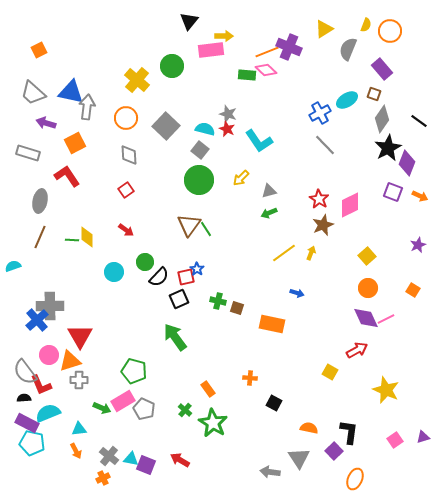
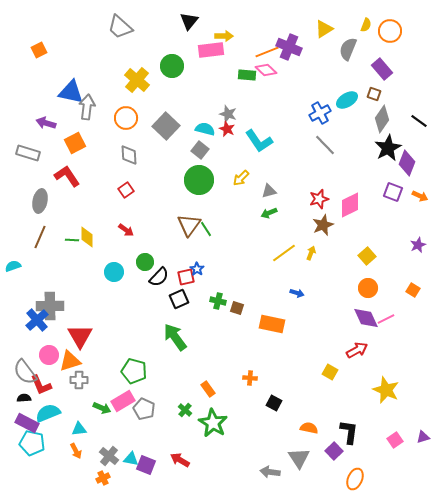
gray trapezoid at (33, 93): moved 87 px right, 66 px up
red star at (319, 199): rotated 24 degrees clockwise
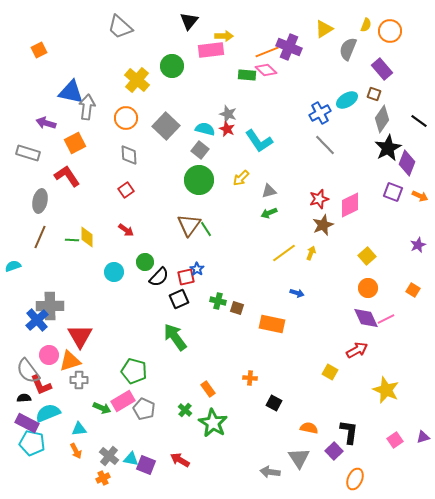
gray semicircle at (25, 372): moved 3 px right, 1 px up
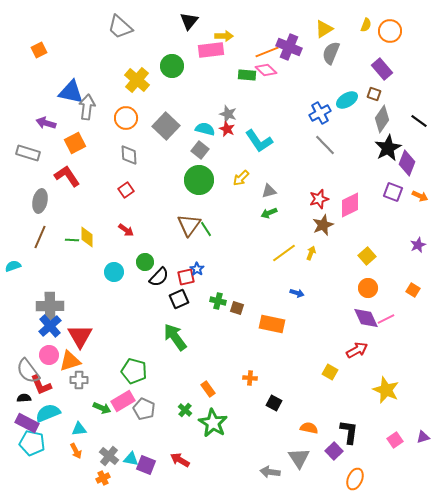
gray semicircle at (348, 49): moved 17 px left, 4 px down
blue cross at (37, 320): moved 13 px right, 6 px down
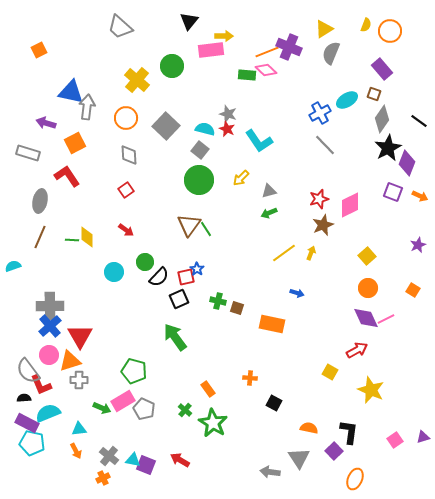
yellow star at (386, 390): moved 15 px left
cyan triangle at (131, 459): moved 2 px right, 1 px down
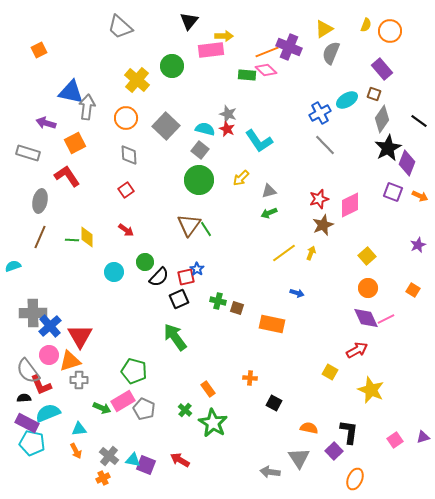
gray cross at (50, 306): moved 17 px left, 7 px down
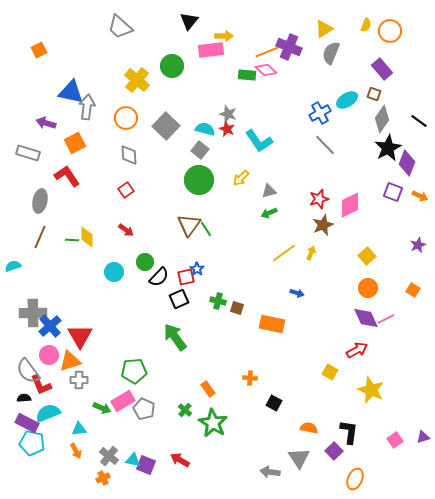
green pentagon at (134, 371): rotated 20 degrees counterclockwise
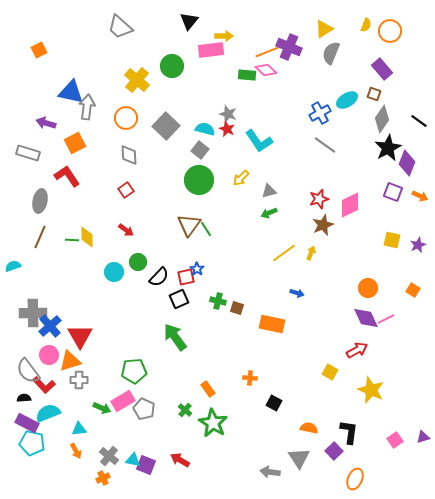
gray line at (325, 145): rotated 10 degrees counterclockwise
yellow square at (367, 256): moved 25 px right, 16 px up; rotated 36 degrees counterclockwise
green circle at (145, 262): moved 7 px left
red L-shape at (41, 385): moved 3 px right; rotated 20 degrees counterclockwise
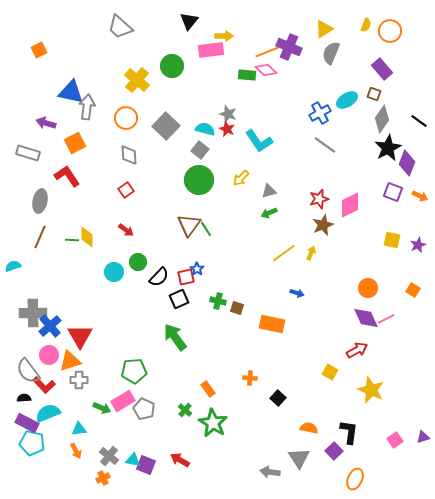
black square at (274, 403): moved 4 px right, 5 px up; rotated 14 degrees clockwise
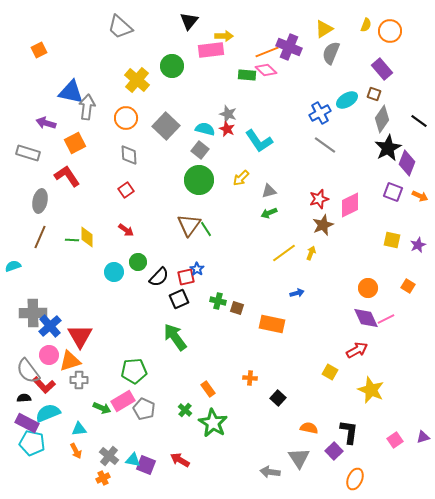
orange square at (413, 290): moved 5 px left, 4 px up
blue arrow at (297, 293): rotated 32 degrees counterclockwise
